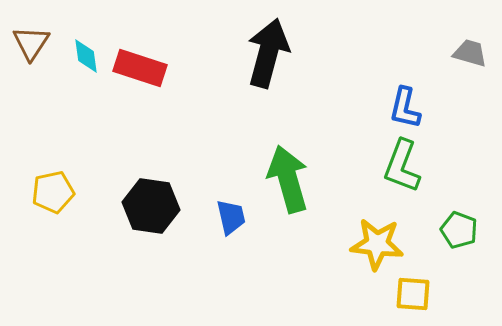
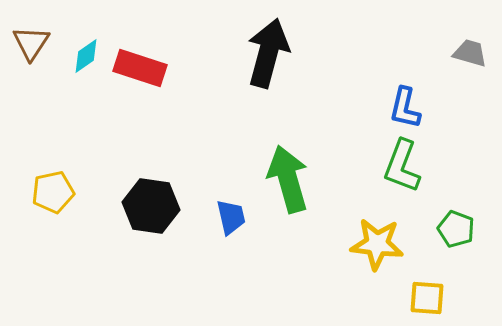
cyan diamond: rotated 63 degrees clockwise
green pentagon: moved 3 px left, 1 px up
yellow square: moved 14 px right, 4 px down
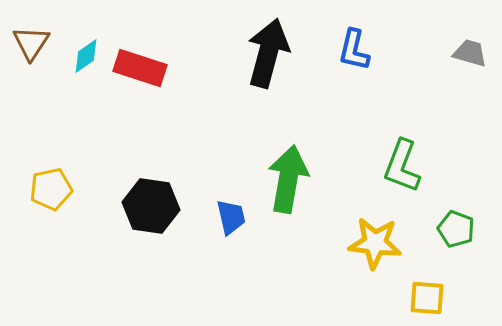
blue L-shape: moved 51 px left, 58 px up
green arrow: rotated 26 degrees clockwise
yellow pentagon: moved 2 px left, 3 px up
yellow star: moved 2 px left, 1 px up
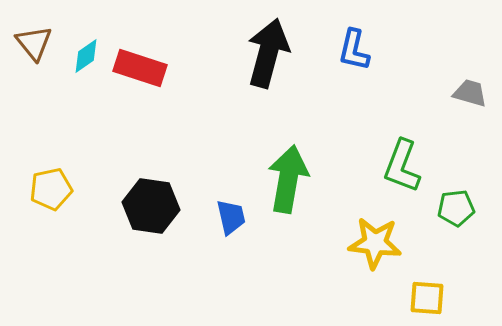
brown triangle: moved 3 px right; rotated 12 degrees counterclockwise
gray trapezoid: moved 40 px down
green pentagon: moved 21 px up; rotated 27 degrees counterclockwise
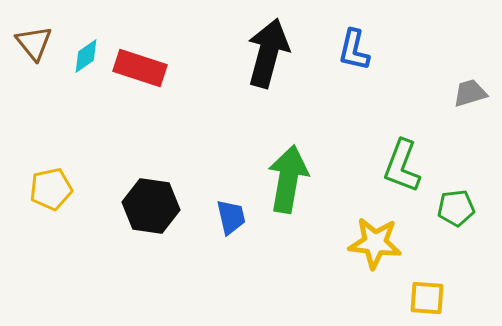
gray trapezoid: rotated 33 degrees counterclockwise
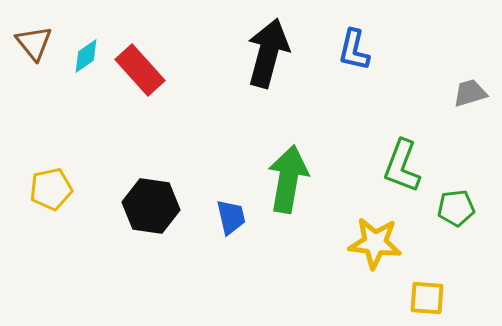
red rectangle: moved 2 px down; rotated 30 degrees clockwise
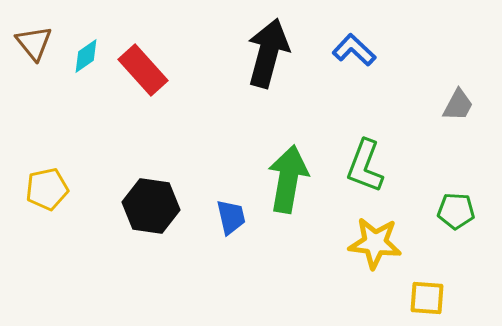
blue L-shape: rotated 120 degrees clockwise
red rectangle: moved 3 px right
gray trapezoid: moved 12 px left, 12 px down; rotated 135 degrees clockwise
green L-shape: moved 37 px left
yellow pentagon: moved 4 px left
green pentagon: moved 3 px down; rotated 9 degrees clockwise
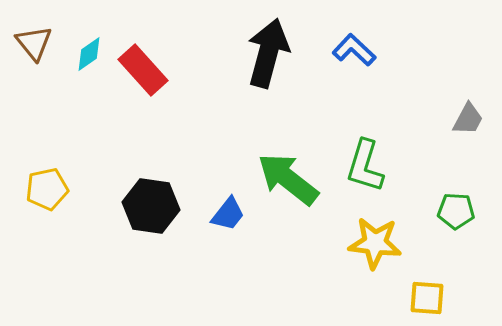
cyan diamond: moved 3 px right, 2 px up
gray trapezoid: moved 10 px right, 14 px down
green L-shape: rotated 4 degrees counterclockwise
green arrow: rotated 62 degrees counterclockwise
blue trapezoid: moved 3 px left, 3 px up; rotated 51 degrees clockwise
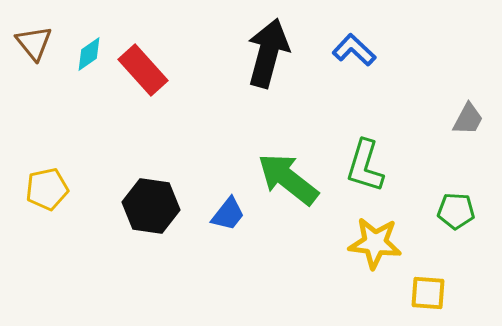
yellow square: moved 1 px right, 5 px up
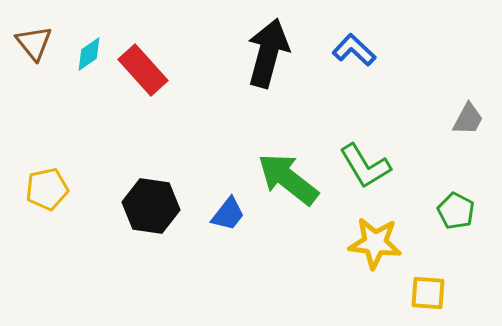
green L-shape: rotated 48 degrees counterclockwise
green pentagon: rotated 24 degrees clockwise
